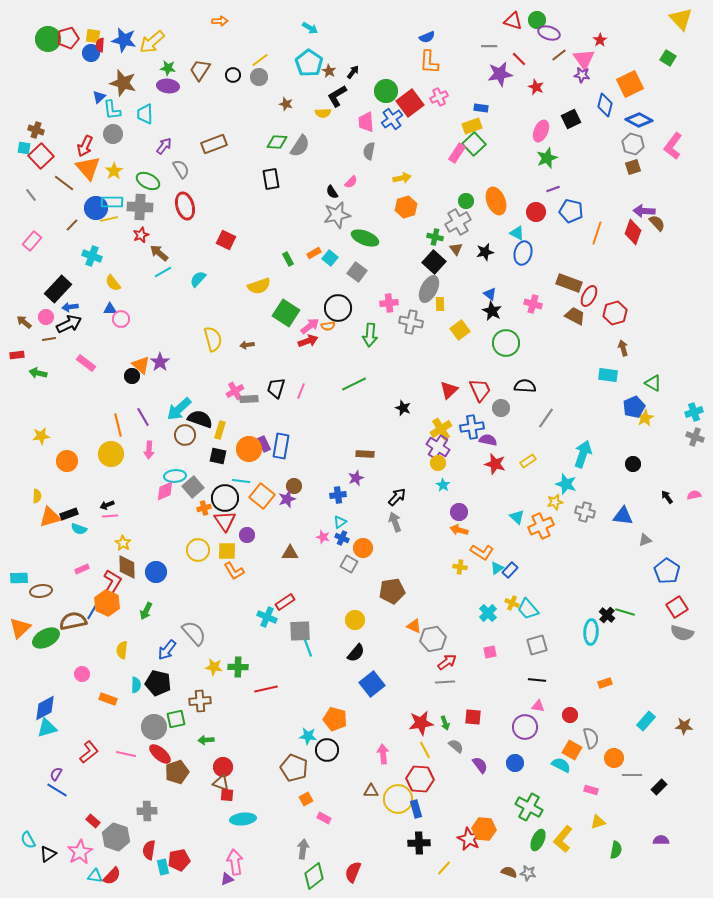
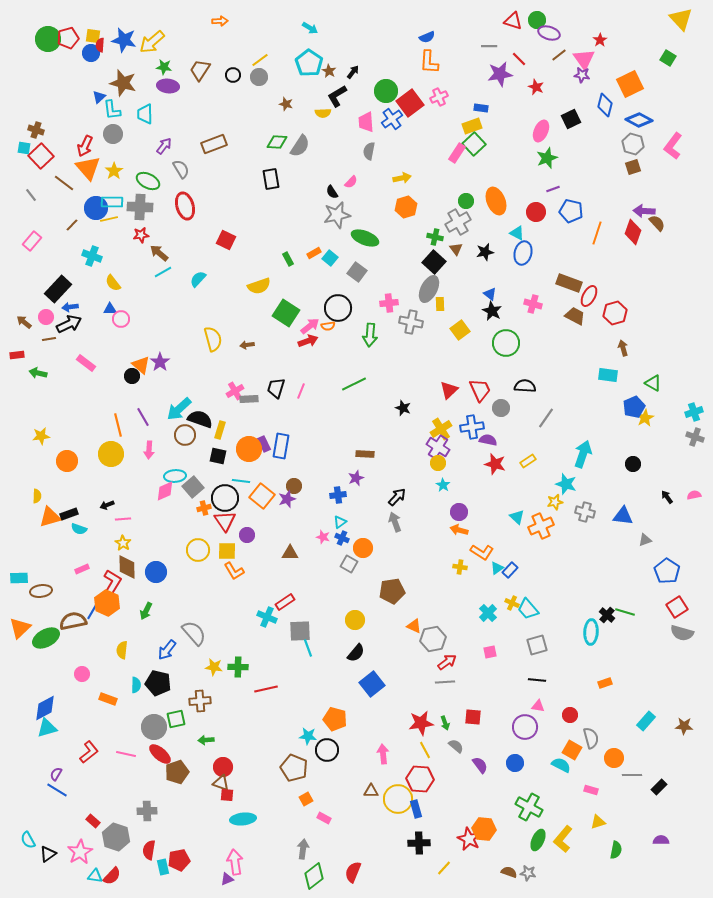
green star at (168, 68): moved 4 px left, 1 px up
red star at (141, 235): rotated 14 degrees clockwise
pink line at (110, 516): moved 13 px right, 3 px down
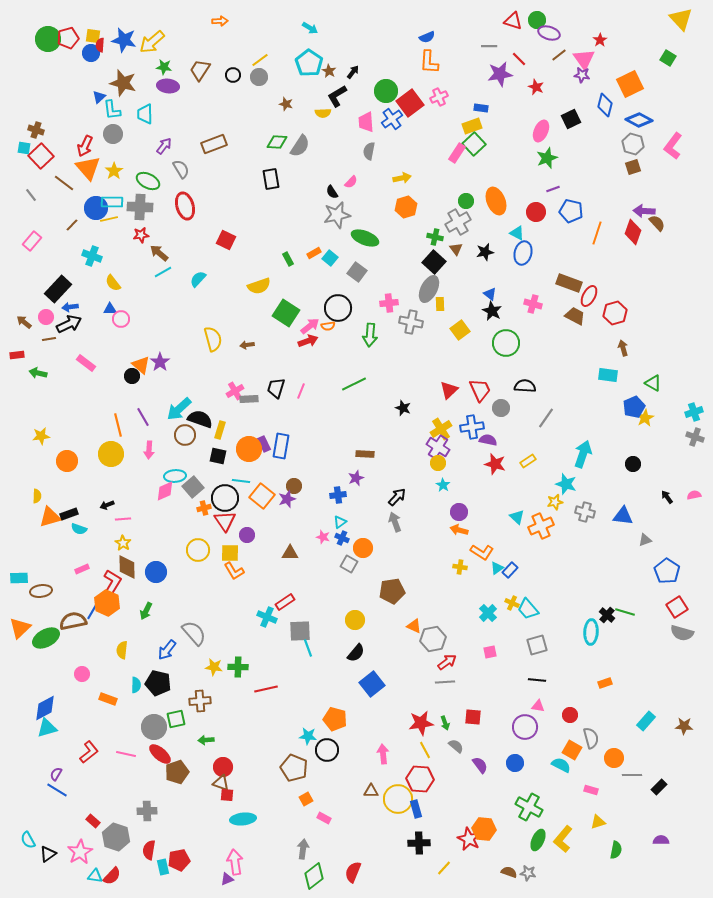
yellow square at (227, 551): moved 3 px right, 2 px down
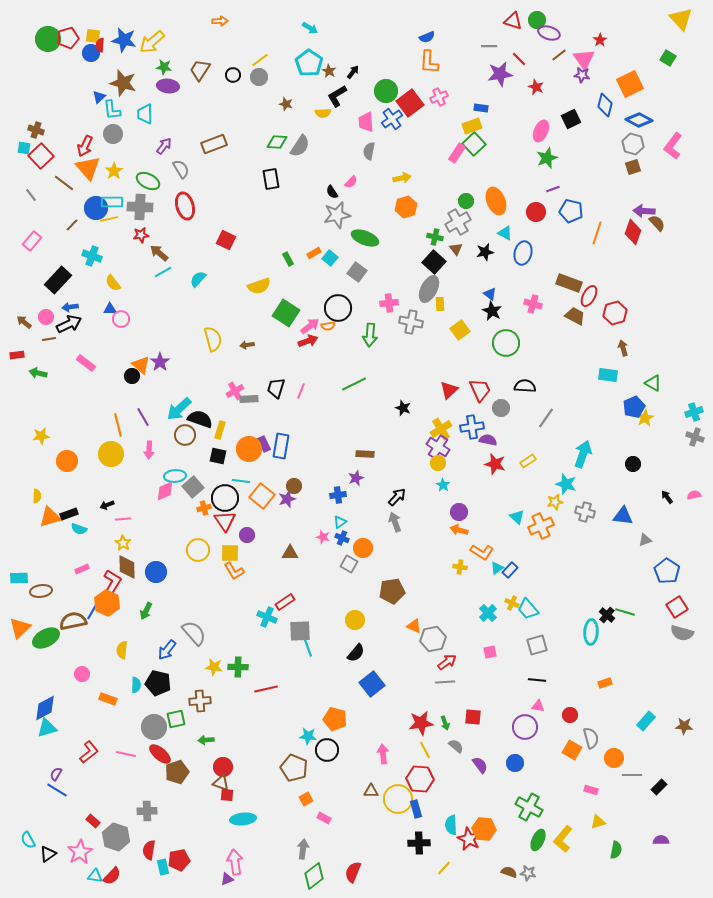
cyan triangle at (517, 233): moved 12 px left
black rectangle at (58, 289): moved 9 px up
cyan semicircle at (561, 765): moved 110 px left, 60 px down; rotated 120 degrees counterclockwise
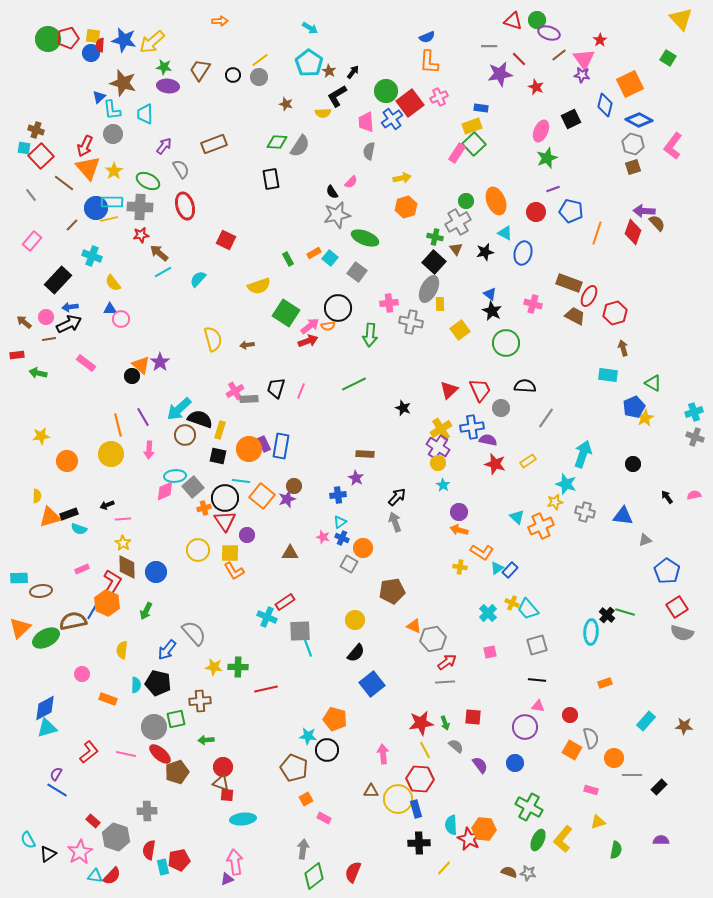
purple star at (356, 478): rotated 21 degrees counterclockwise
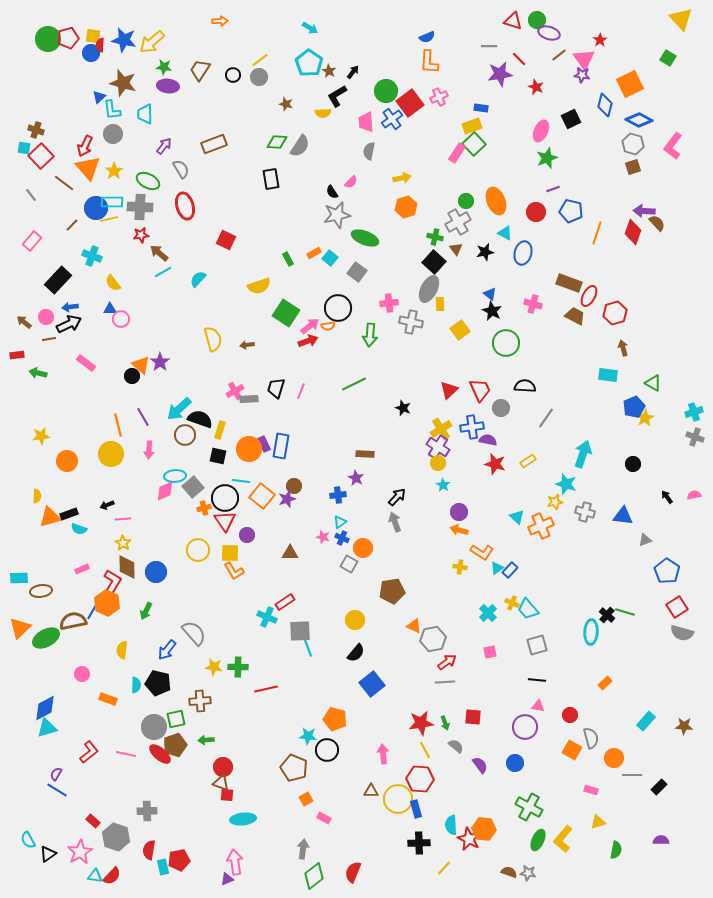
orange rectangle at (605, 683): rotated 24 degrees counterclockwise
brown pentagon at (177, 772): moved 2 px left, 27 px up
